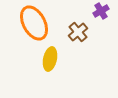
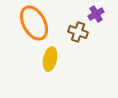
purple cross: moved 5 px left, 3 px down
brown cross: rotated 30 degrees counterclockwise
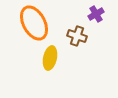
brown cross: moved 1 px left, 4 px down
yellow ellipse: moved 1 px up
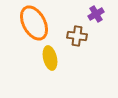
brown cross: rotated 12 degrees counterclockwise
yellow ellipse: rotated 25 degrees counterclockwise
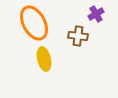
brown cross: moved 1 px right
yellow ellipse: moved 6 px left, 1 px down
